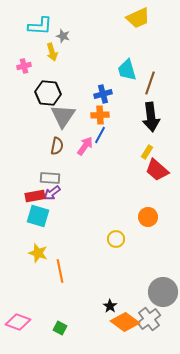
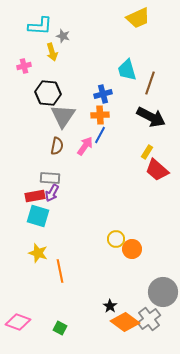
black arrow: rotated 56 degrees counterclockwise
purple arrow: rotated 24 degrees counterclockwise
orange circle: moved 16 px left, 32 px down
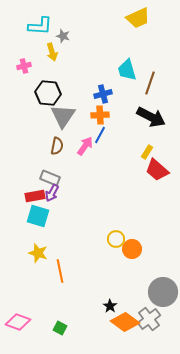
gray rectangle: rotated 18 degrees clockwise
